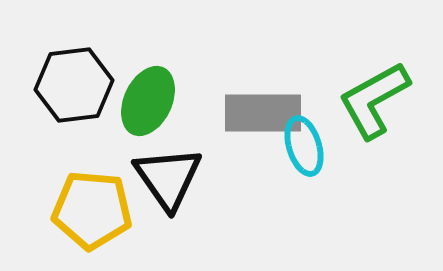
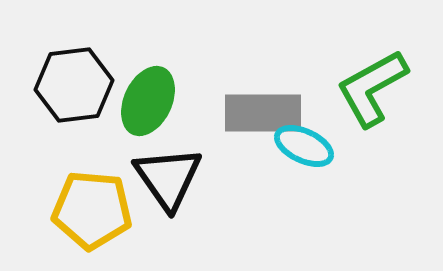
green L-shape: moved 2 px left, 12 px up
cyan ellipse: rotated 48 degrees counterclockwise
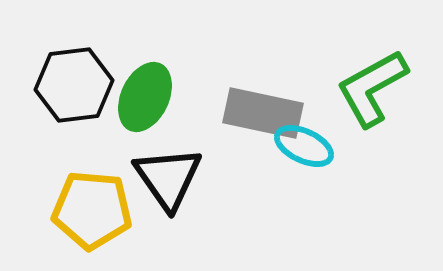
green ellipse: moved 3 px left, 4 px up
gray rectangle: rotated 12 degrees clockwise
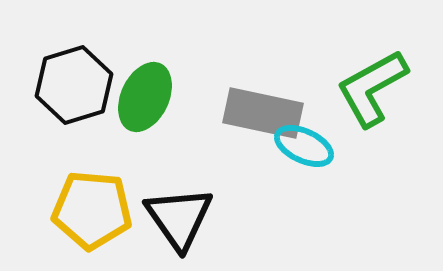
black hexagon: rotated 10 degrees counterclockwise
black triangle: moved 11 px right, 40 px down
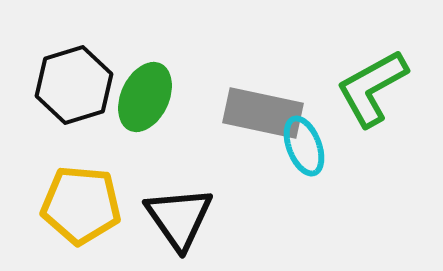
cyan ellipse: rotated 44 degrees clockwise
yellow pentagon: moved 11 px left, 5 px up
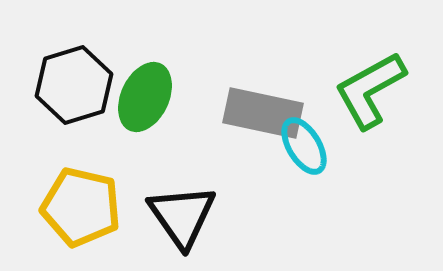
green L-shape: moved 2 px left, 2 px down
cyan ellipse: rotated 10 degrees counterclockwise
yellow pentagon: moved 2 px down; rotated 8 degrees clockwise
black triangle: moved 3 px right, 2 px up
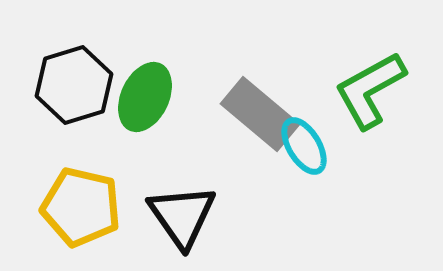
gray rectangle: moved 3 px left, 1 px down; rotated 28 degrees clockwise
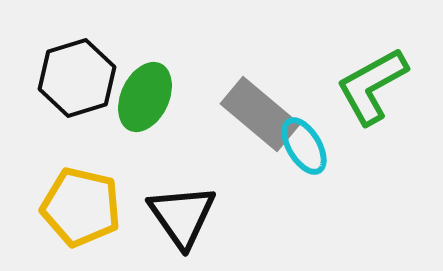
black hexagon: moved 3 px right, 7 px up
green L-shape: moved 2 px right, 4 px up
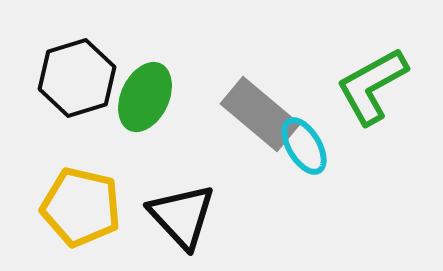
black triangle: rotated 8 degrees counterclockwise
